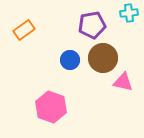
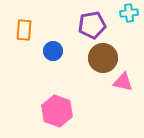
orange rectangle: rotated 50 degrees counterclockwise
blue circle: moved 17 px left, 9 px up
pink hexagon: moved 6 px right, 4 px down
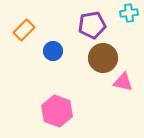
orange rectangle: rotated 40 degrees clockwise
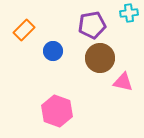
brown circle: moved 3 px left
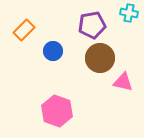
cyan cross: rotated 18 degrees clockwise
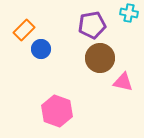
blue circle: moved 12 px left, 2 px up
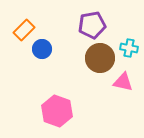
cyan cross: moved 35 px down
blue circle: moved 1 px right
